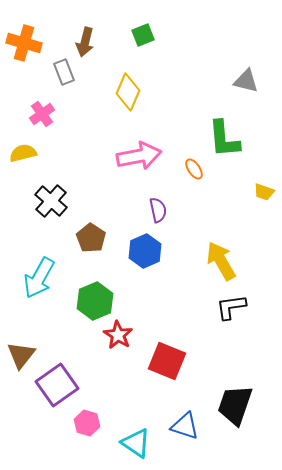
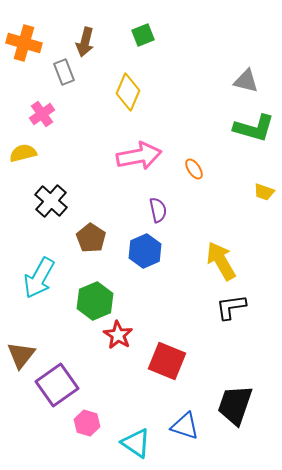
green L-shape: moved 30 px right, 11 px up; rotated 69 degrees counterclockwise
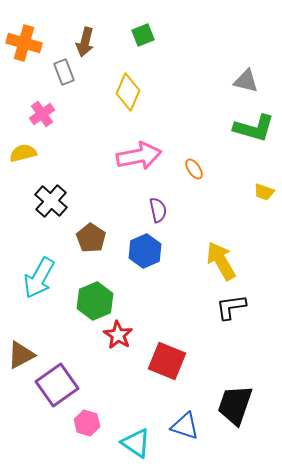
brown triangle: rotated 24 degrees clockwise
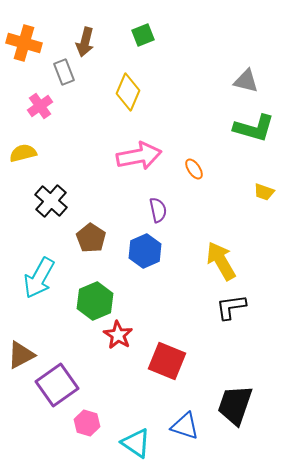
pink cross: moved 2 px left, 8 px up
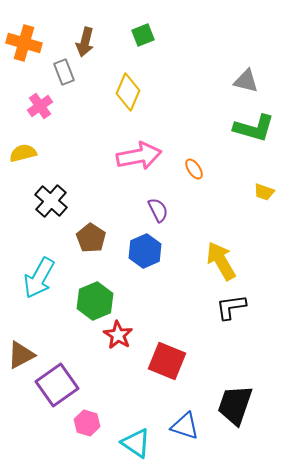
purple semicircle: rotated 15 degrees counterclockwise
